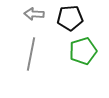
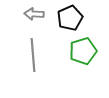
black pentagon: rotated 20 degrees counterclockwise
gray line: moved 2 px right, 1 px down; rotated 16 degrees counterclockwise
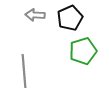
gray arrow: moved 1 px right, 1 px down
gray line: moved 9 px left, 16 px down
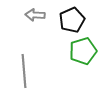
black pentagon: moved 2 px right, 2 px down
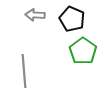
black pentagon: moved 1 px up; rotated 25 degrees counterclockwise
green pentagon: rotated 20 degrees counterclockwise
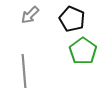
gray arrow: moved 5 px left; rotated 48 degrees counterclockwise
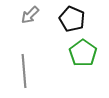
green pentagon: moved 2 px down
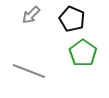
gray arrow: moved 1 px right
gray line: moved 5 px right; rotated 64 degrees counterclockwise
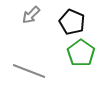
black pentagon: moved 3 px down
green pentagon: moved 2 px left
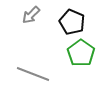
gray line: moved 4 px right, 3 px down
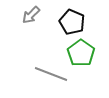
gray line: moved 18 px right
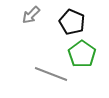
green pentagon: moved 1 px right, 1 px down
